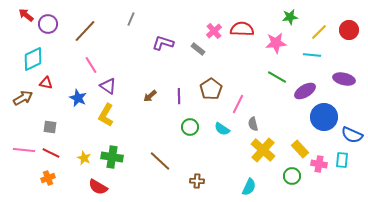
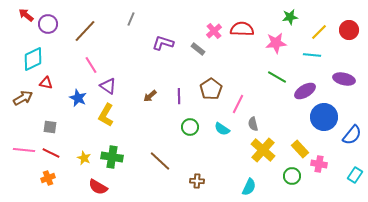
blue semicircle at (352, 135): rotated 75 degrees counterclockwise
cyan rectangle at (342, 160): moved 13 px right, 15 px down; rotated 28 degrees clockwise
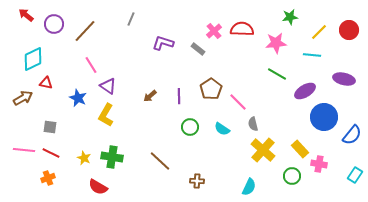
purple circle at (48, 24): moved 6 px right
green line at (277, 77): moved 3 px up
pink line at (238, 104): moved 2 px up; rotated 72 degrees counterclockwise
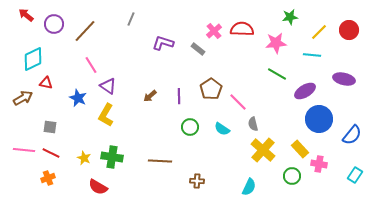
blue circle at (324, 117): moved 5 px left, 2 px down
brown line at (160, 161): rotated 40 degrees counterclockwise
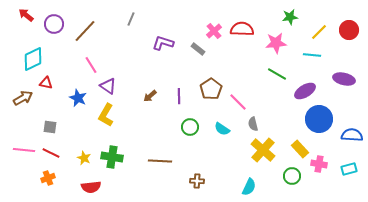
blue semicircle at (352, 135): rotated 125 degrees counterclockwise
cyan rectangle at (355, 175): moved 6 px left, 6 px up; rotated 42 degrees clockwise
red semicircle at (98, 187): moved 7 px left; rotated 36 degrees counterclockwise
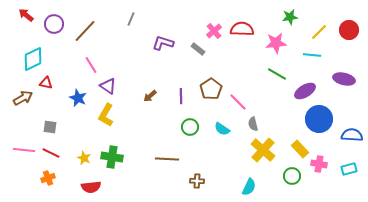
purple line at (179, 96): moved 2 px right
brown line at (160, 161): moved 7 px right, 2 px up
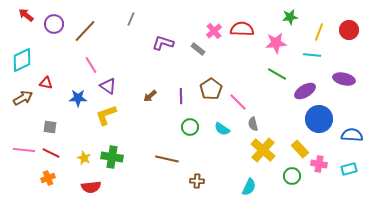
yellow line at (319, 32): rotated 24 degrees counterclockwise
cyan diamond at (33, 59): moved 11 px left, 1 px down
blue star at (78, 98): rotated 24 degrees counterclockwise
yellow L-shape at (106, 115): rotated 40 degrees clockwise
brown line at (167, 159): rotated 10 degrees clockwise
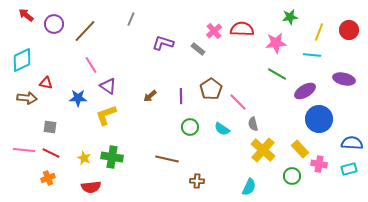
brown arrow at (23, 98): moved 4 px right; rotated 36 degrees clockwise
blue semicircle at (352, 135): moved 8 px down
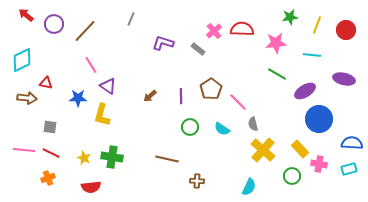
red circle at (349, 30): moved 3 px left
yellow line at (319, 32): moved 2 px left, 7 px up
yellow L-shape at (106, 115): moved 4 px left; rotated 55 degrees counterclockwise
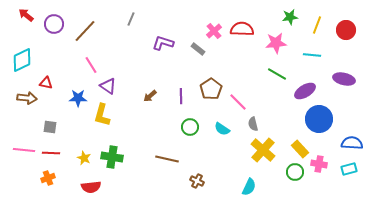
red line at (51, 153): rotated 24 degrees counterclockwise
green circle at (292, 176): moved 3 px right, 4 px up
brown cross at (197, 181): rotated 24 degrees clockwise
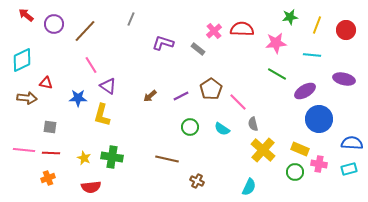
purple line at (181, 96): rotated 63 degrees clockwise
yellow rectangle at (300, 149): rotated 24 degrees counterclockwise
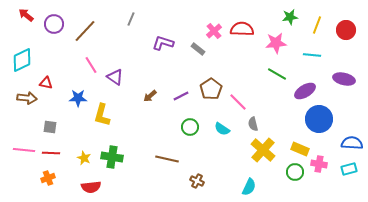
purple triangle at (108, 86): moved 7 px right, 9 px up
